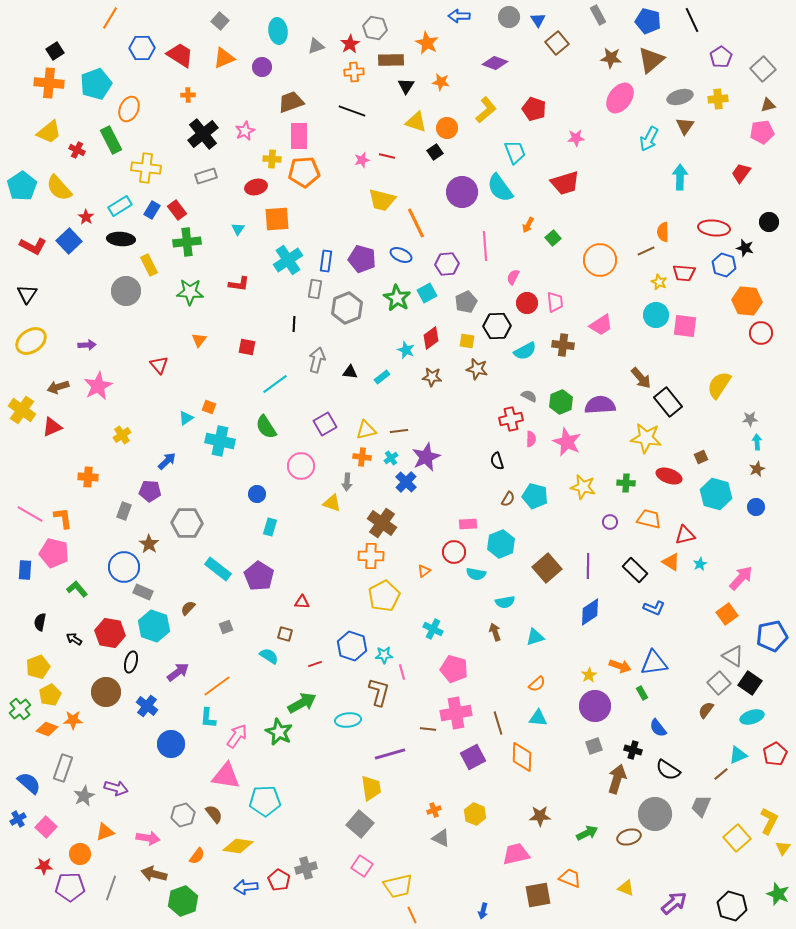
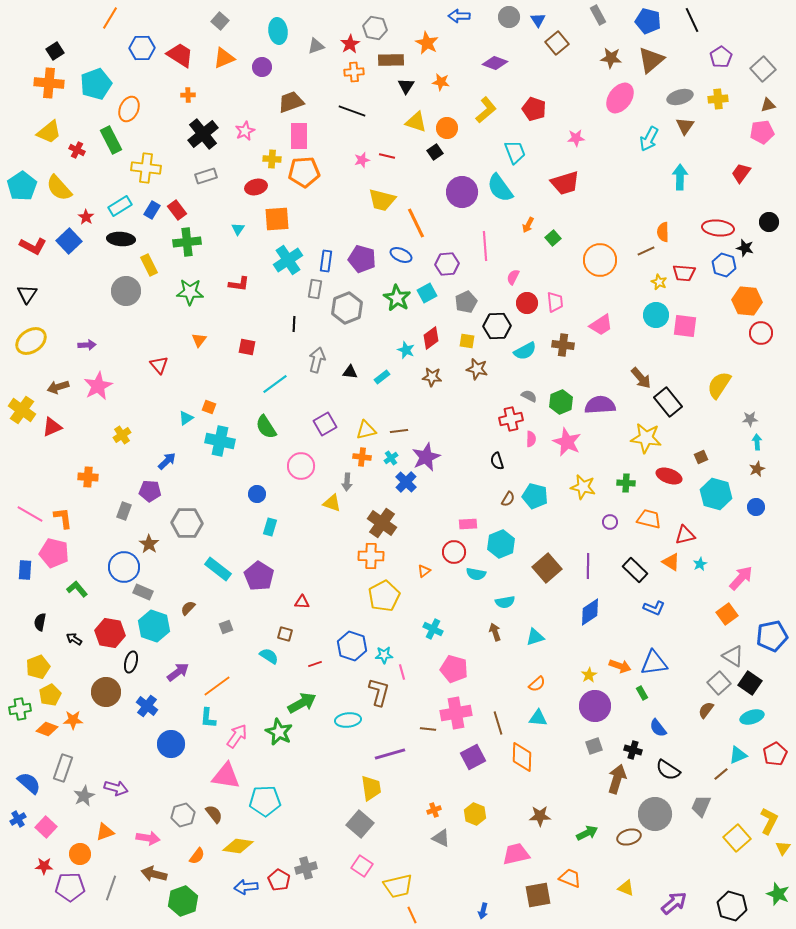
red ellipse at (714, 228): moved 4 px right
green cross at (20, 709): rotated 30 degrees clockwise
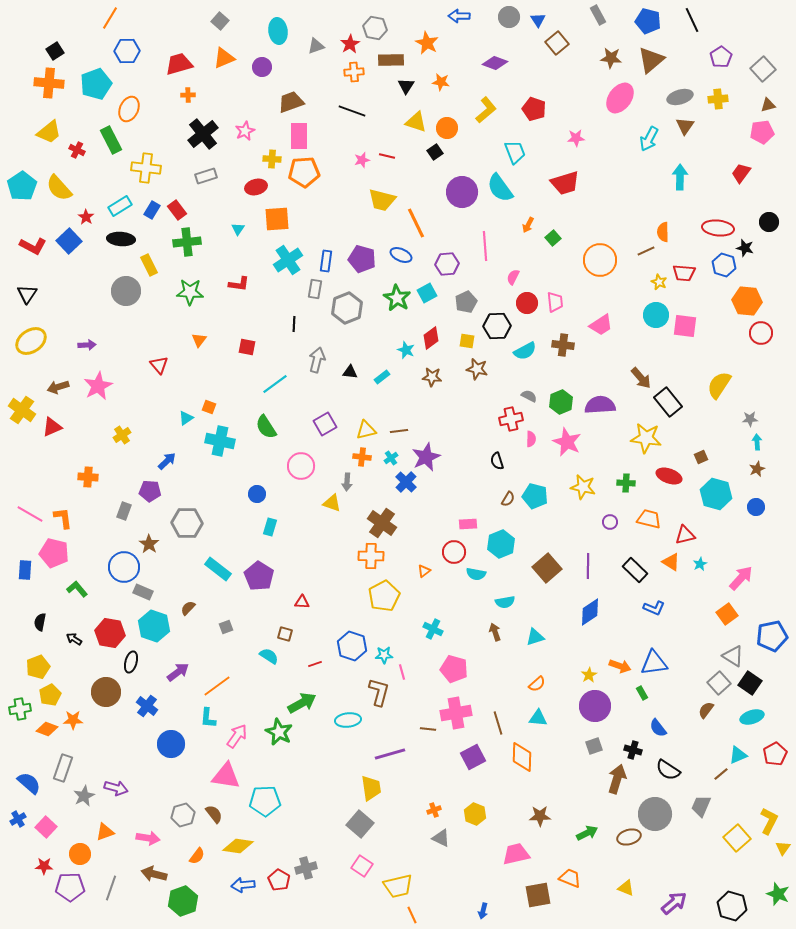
blue hexagon at (142, 48): moved 15 px left, 3 px down
red trapezoid at (180, 55): moved 1 px left, 9 px down; rotated 48 degrees counterclockwise
blue arrow at (246, 887): moved 3 px left, 2 px up
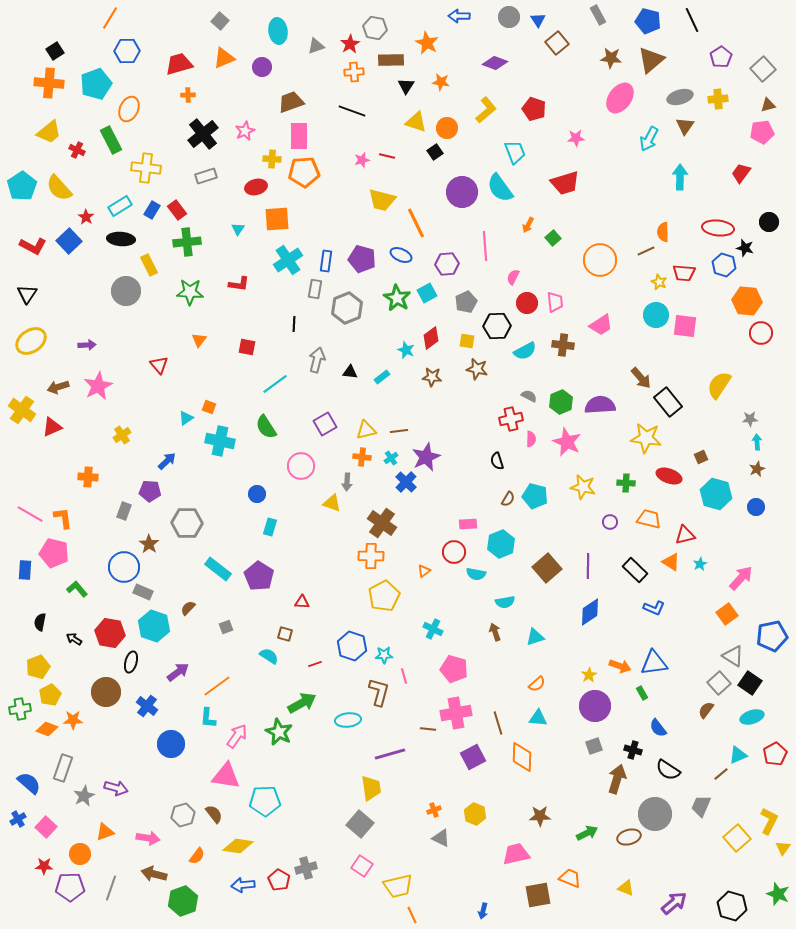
pink line at (402, 672): moved 2 px right, 4 px down
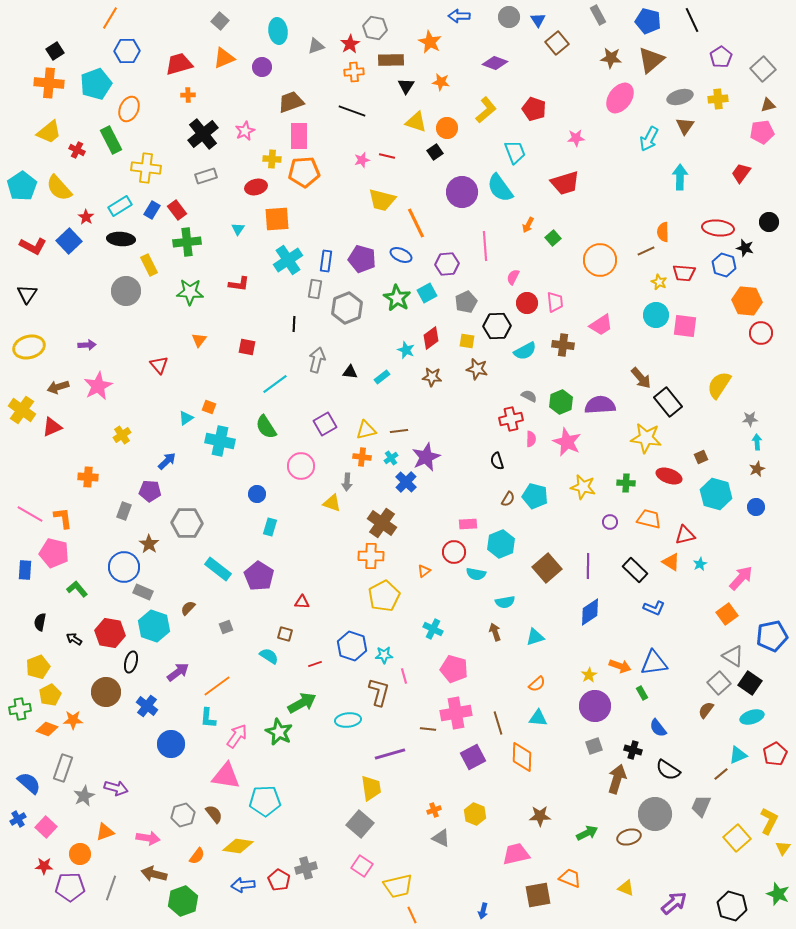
orange star at (427, 43): moved 3 px right, 1 px up
yellow ellipse at (31, 341): moved 2 px left, 6 px down; rotated 20 degrees clockwise
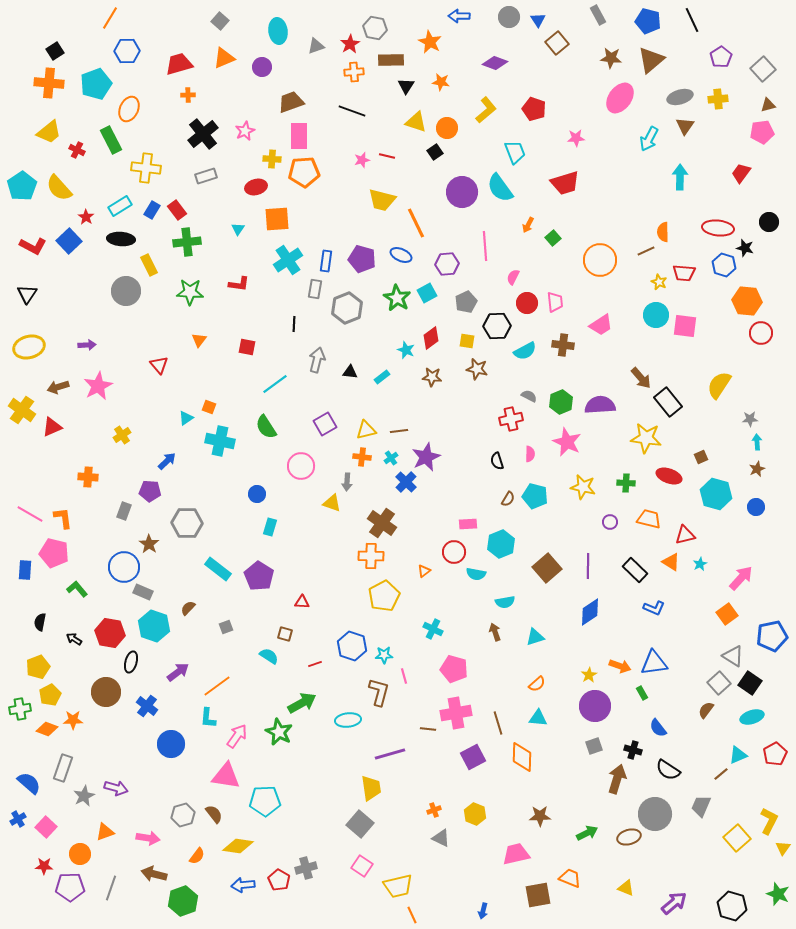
pink semicircle at (531, 439): moved 1 px left, 15 px down
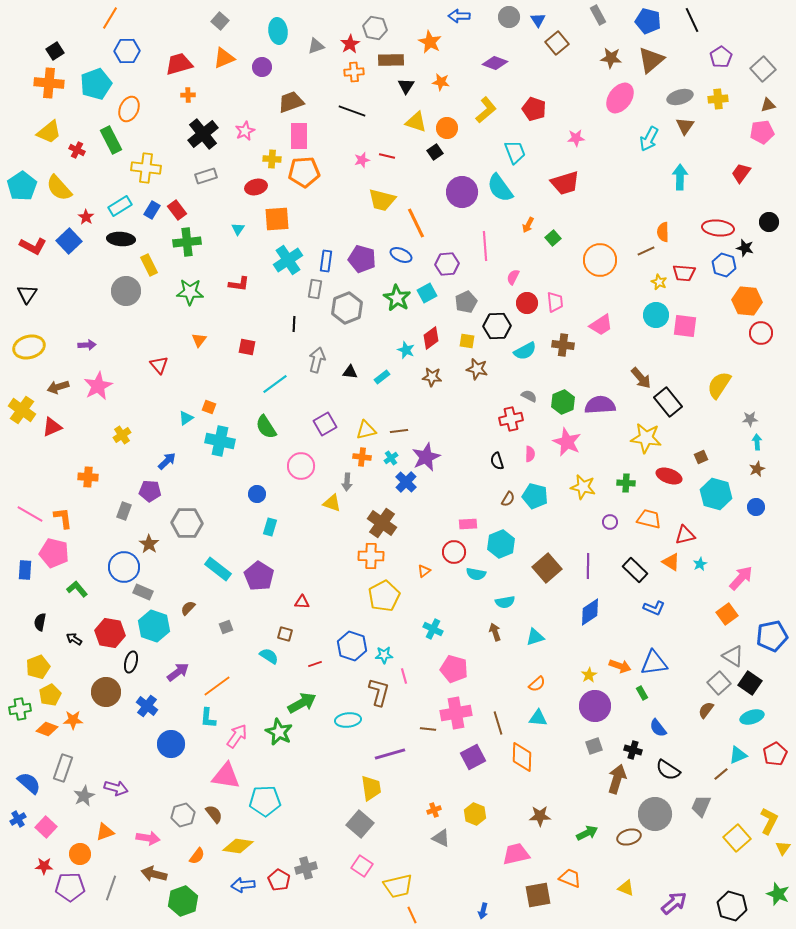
green hexagon at (561, 402): moved 2 px right
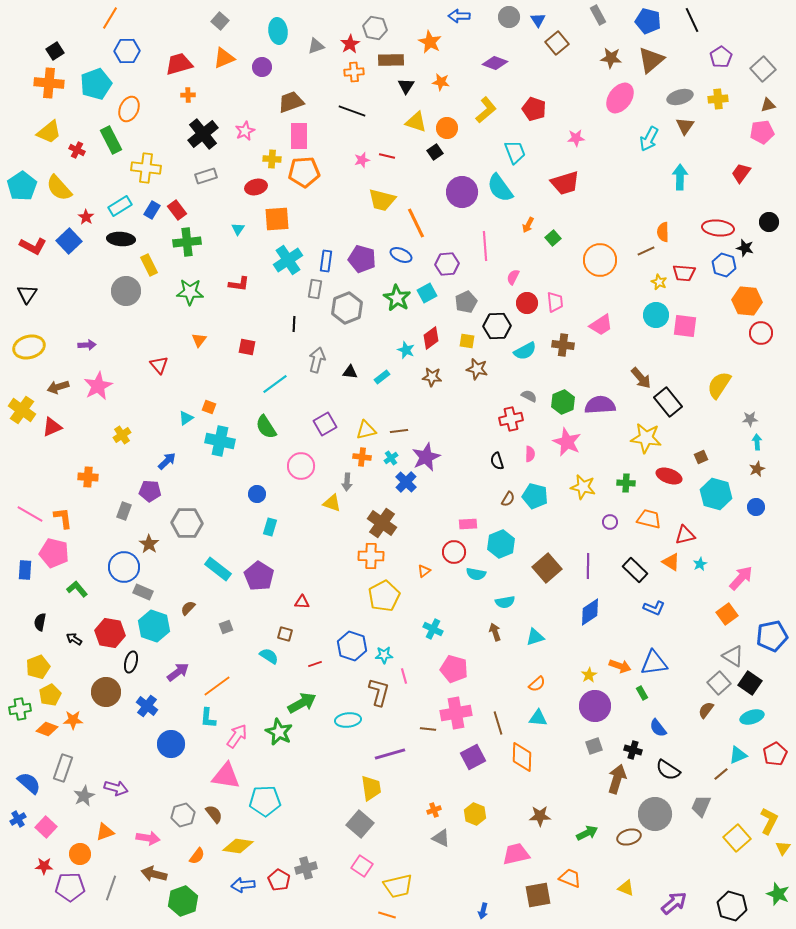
orange line at (412, 915): moved 25 px left; rotated 48 degrees counterclockwise
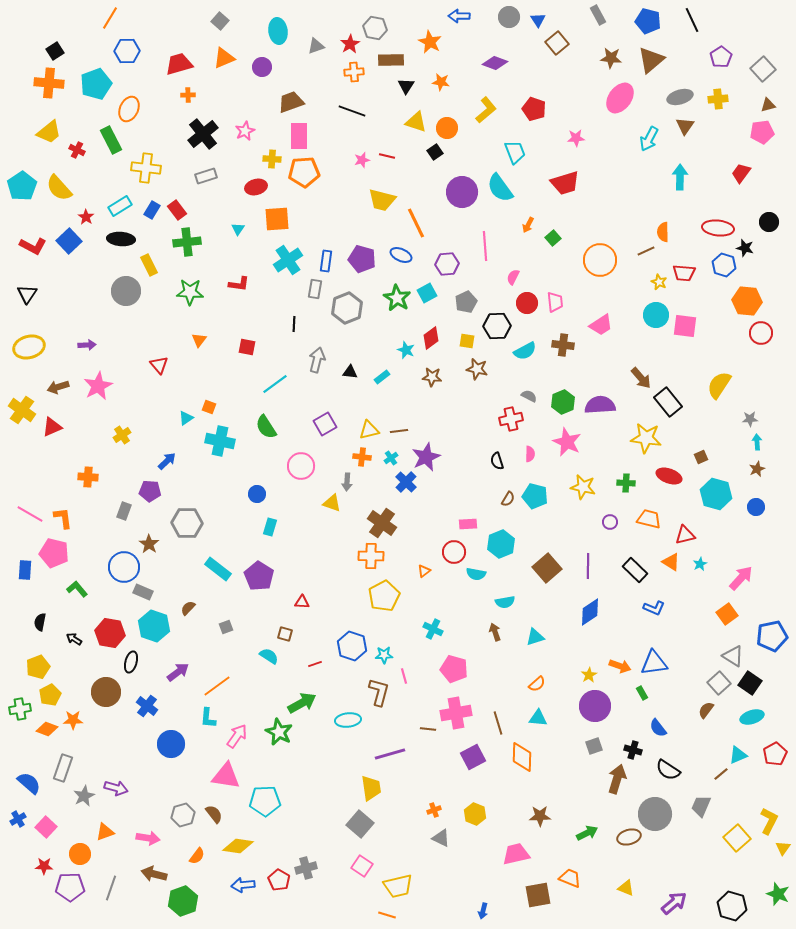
yellow triangle at (366, 430): moved 3 px right
